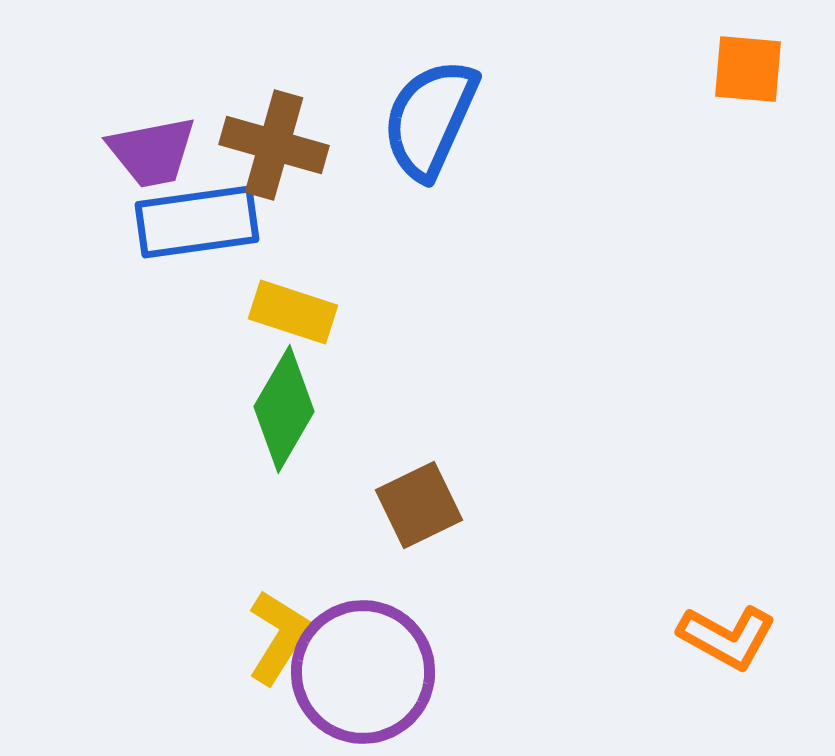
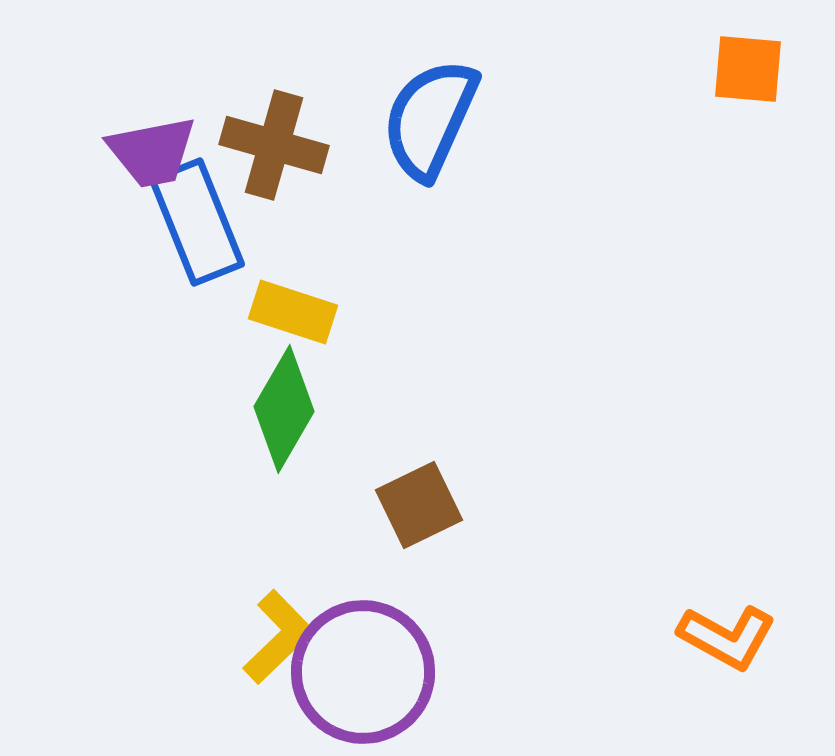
blue rectangle: rotated 76 degrees clockwise
yellow L-shape: rotated 14 degrees clockwise
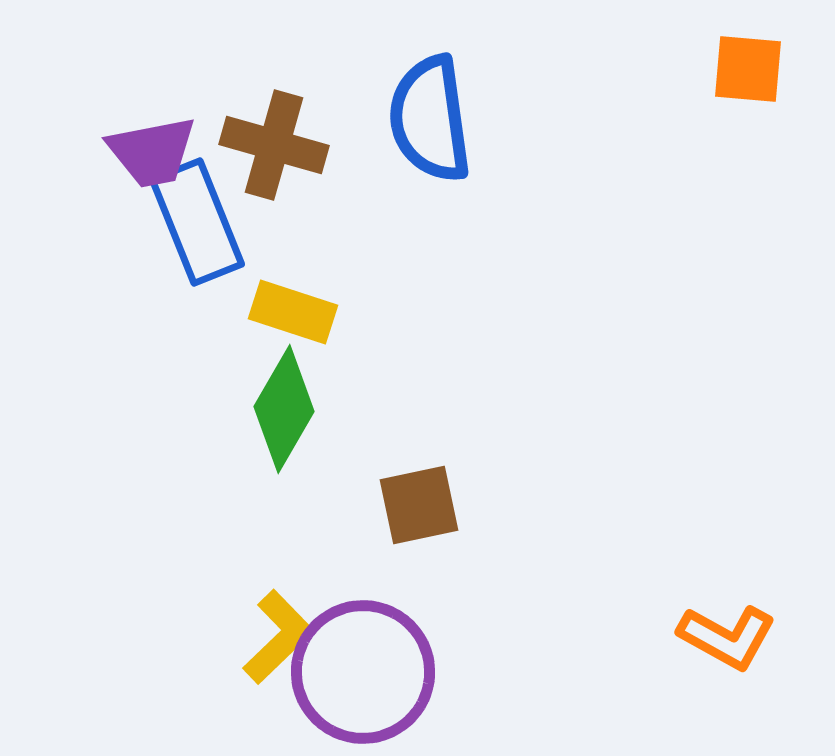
blue semicircle: rotated 32 degrees counterclockwise
brown square: rotated 14 degrees clockwise
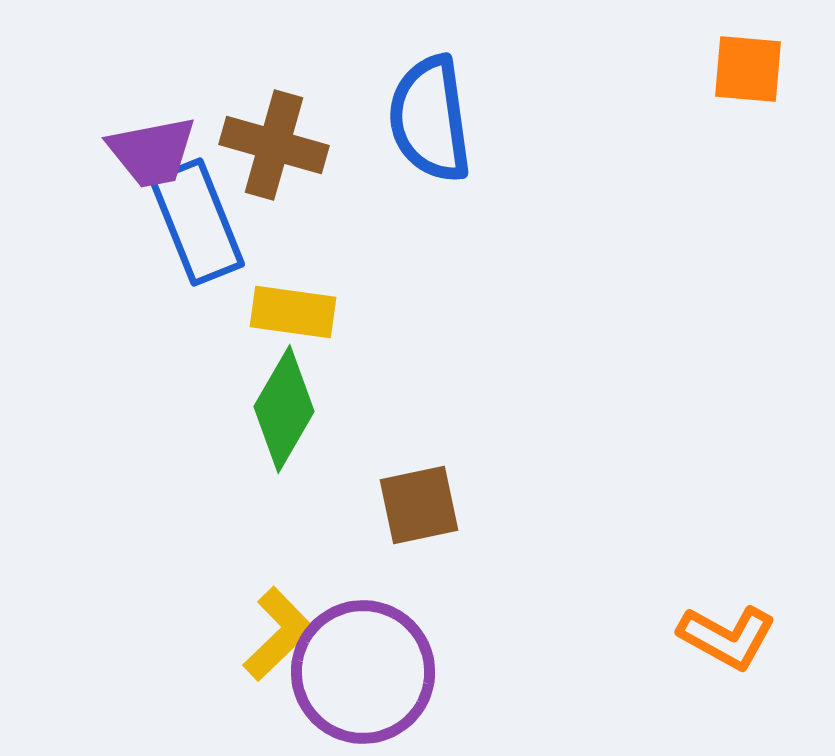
yellow rectangle: rotated 10 degrees counterclockwise
yellow L-shape: moved 3 px up
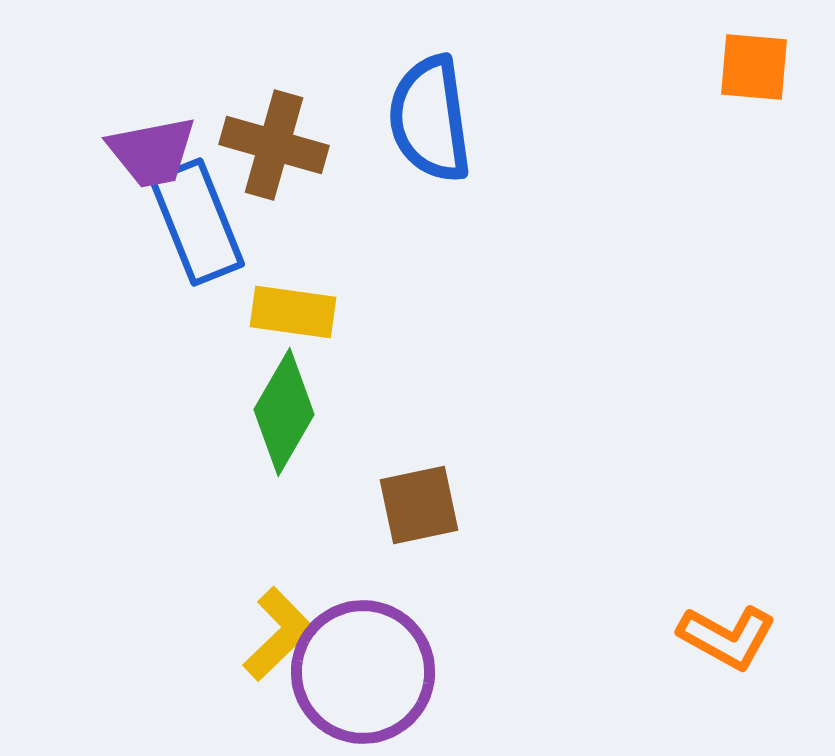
orange square: moved 6 px right, 2 px up
green diamond: moved 3 px down
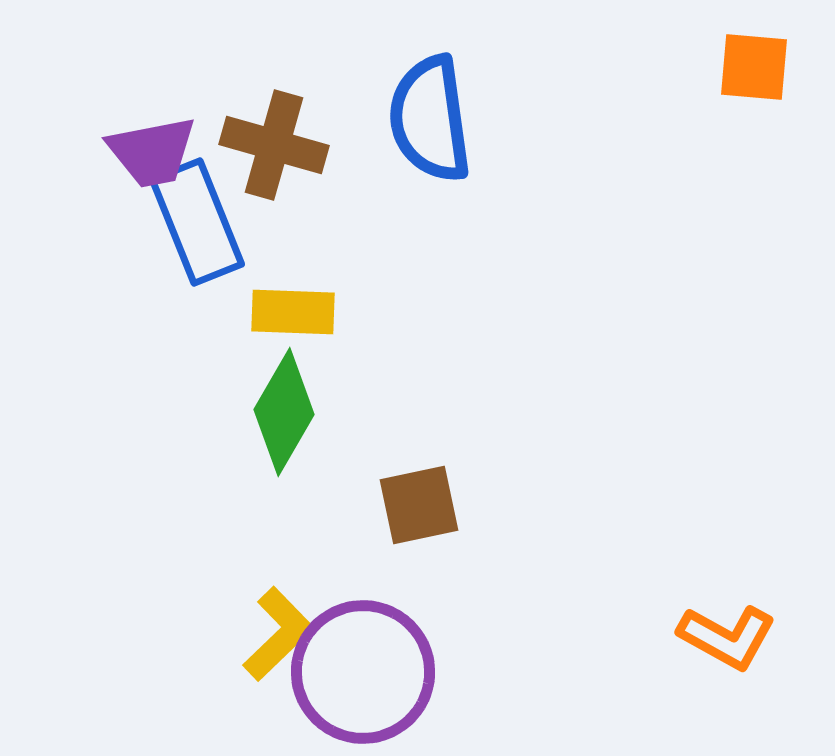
yellow rectangle: rotated 6 degrees counterclockwise
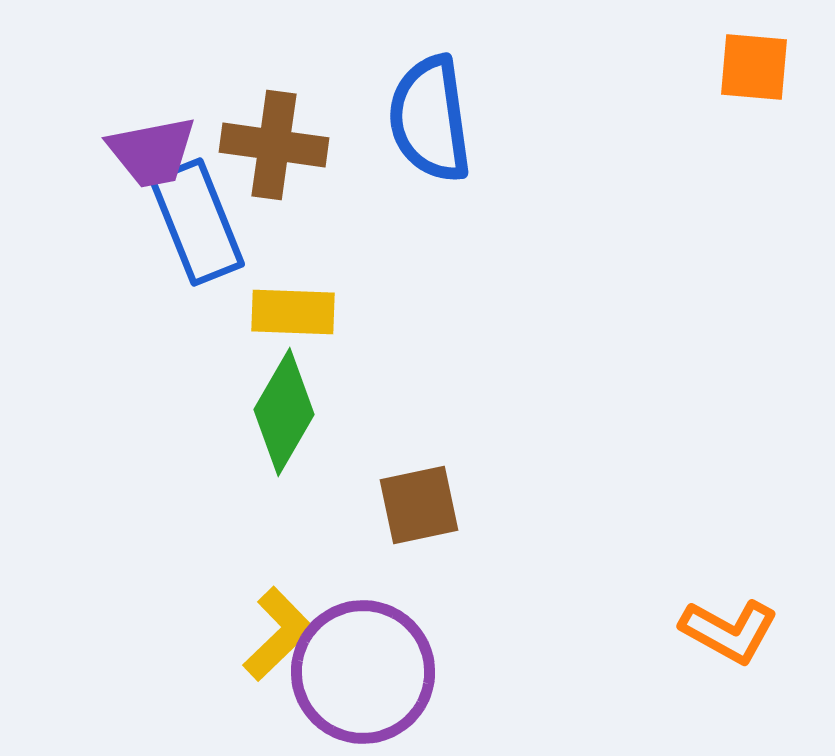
brown cross: rotated 8 degrees counterclockwise
orange L-shape: moved 2 px right, 6 px up
